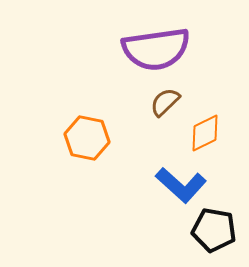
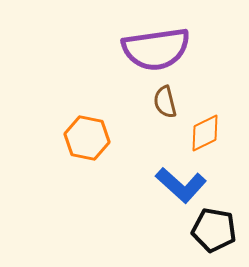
brown semicircle: rotated 60 degrees counterclockwise
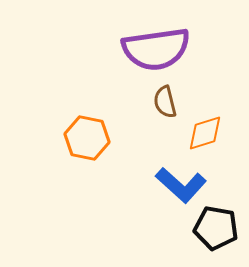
orange diamond: rotated 9 degrees clockwise
black pentagon: moved 2 px right, 2 px up
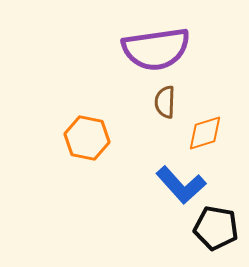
brown semicircle: rotated 16 degrees clockwise
blue L-shape: rotated 6 degrees clockwise
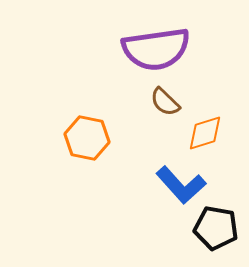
brown semicircle: rotated 48 degrees counterclockwise
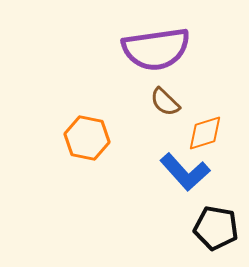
blue L-shape: moved 4 px right, 13 px up
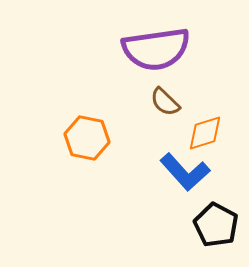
black pentagon: moved 3 px up; rotated 18 degrees clockwise
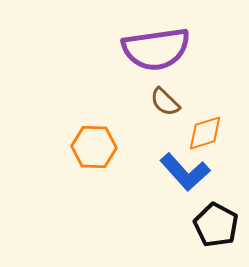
orange hexagon: moved 7 px right, 9 px down; rotated 9 degrees counterclockwise
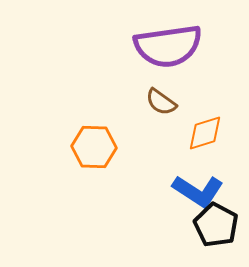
purple semicircle: moved 12 px right, 3 px up
brown semicircle: moved 4 px left; rotated 8 degrees counterclockwise
blue L-shape: moved 13 px right, 19 px down; rotated 15 degrees counterclockwise
